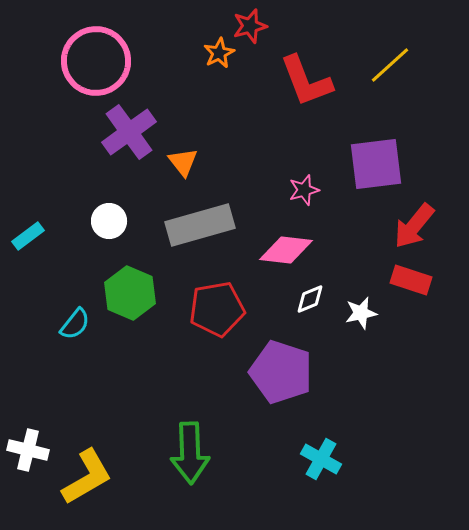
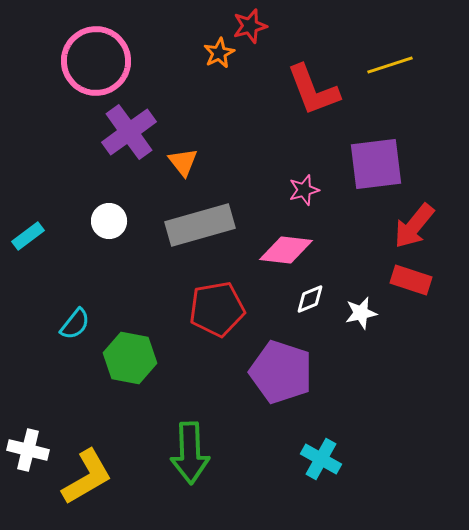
yellow line: rotated 24 degrees clockwise
red L-shape: moved 7 px right, 9 px down
green hexagon: moved 65 px down; rotated 12 degrees counterclockwise
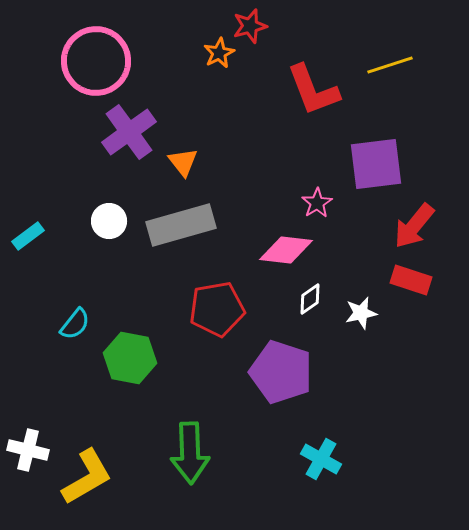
pink star: moved 13 px right, 13 px down; rotated 16 degrees counterclockwise
gray rectangle: moved 19 px left
white diamond: rotated 12 degrees counterclockwise
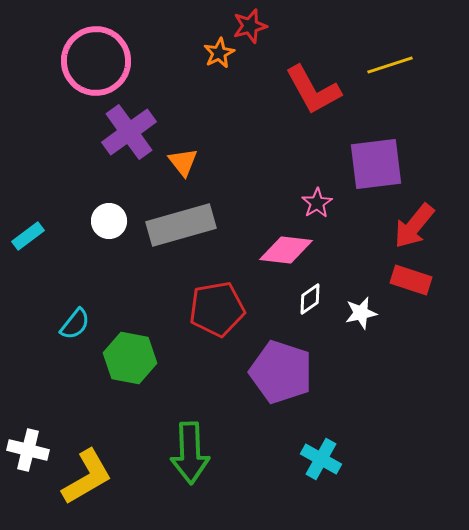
red L-shape: rotated 8 degrees counterclockwise
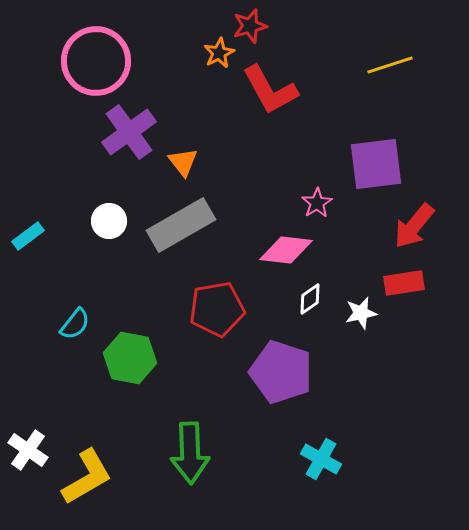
red L-shape: moved 43 px left
gray rectangle: rotated 14 degrees counterclockwise
red rectangle: moved 7 px left, 3 px down; rotated 27 degrees counterclockwise
white cross: rotated 21 degrees clockwise
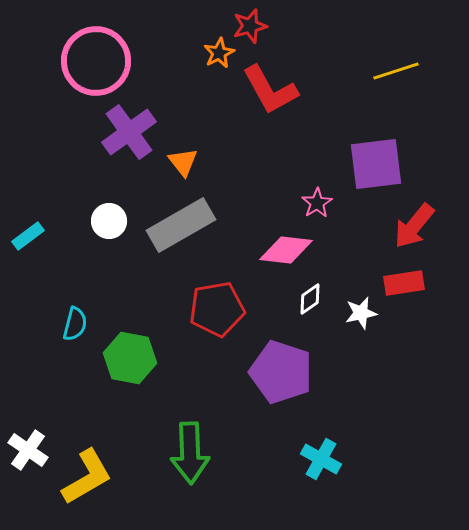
yellow line: moved 6 px right, 6 px down
cyan semicircle: rotated 24 degrees counterclockwise
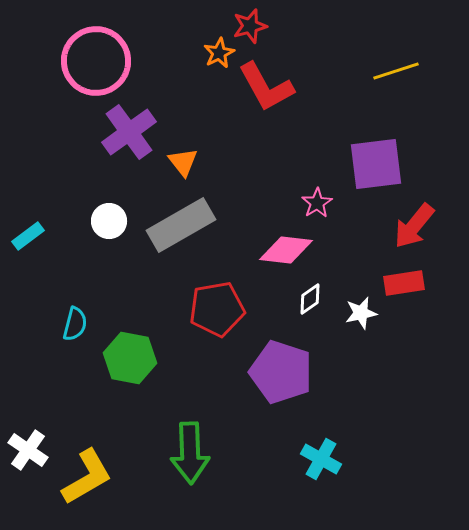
red L-shape: moved 4 px left, 3 px up
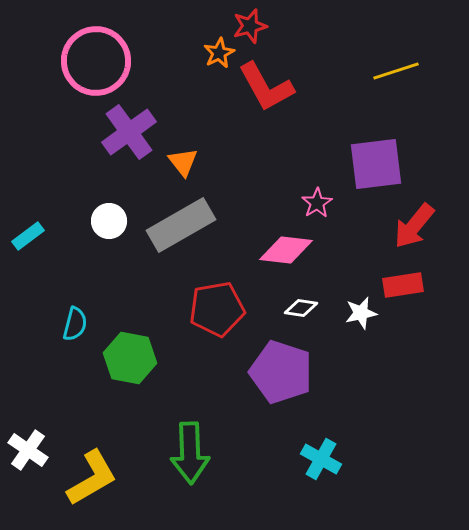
red rectangle: moved 1 px left, 2 px down
white diamond: moved 9 px left, 9 px down; rotated 44 degrees clockwise
yellow L-shape: moved 5 px right, 1 px down
